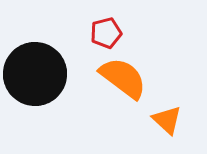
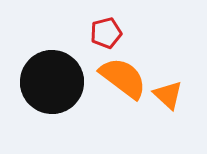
black circle: moved 17 px right, 8 px down
orange triangle: moved 1 px right, 25 px up
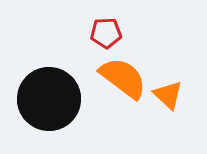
red pentagon: rotated 12 degrees clockwise
black circle: moved 3 px left, 17 px down
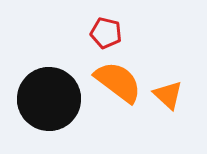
red pentagon: rotated 16 degrees clockwise
orange semicircle: moved 5 px left, 4 px down
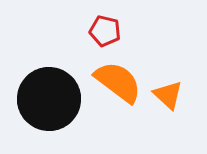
red pentagon: moved 1 px left, 2 px up
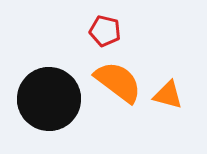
orange triangle: rotated 28 degrees counterclockwise
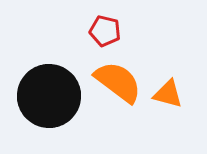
orange triangle: moved 1 px up
black circle: moved 3 px up
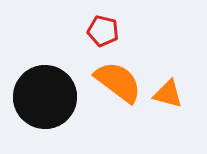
red pentagon: moved 2 px left
black circle: moved 4 px left, 1 px down
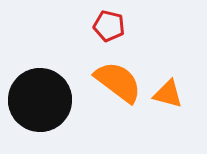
red pentagon: moved 6 px right, 5 px up
black circle: moved 5 px left, 3 px down
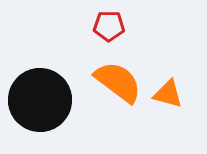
red pentagon: rotated 12 degrees counterclockwise
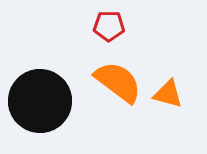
black circle: moved 1 px down
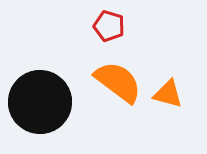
red pentagon: rotated 16 degrees clockwise
black circle: moved 1 px down
